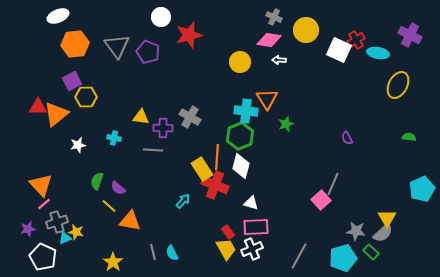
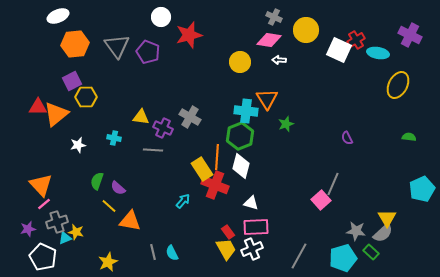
purple cross at (163, 128): rotated 24 degrees clockwise
yellow star at (113, 262): moved 5 px left; rotated 12 degrees clockwise
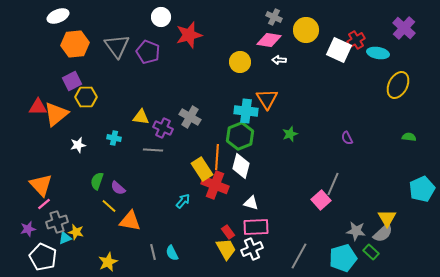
purple cross at (410, 35): moved 6 px left, 7 px up; rotated 15 degrees clockwise
green star at (286, 124): moved 4 px right, 10 px down
